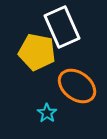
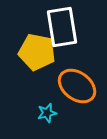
white rectangle: rotated 15 degrees clockwise
cyan star: rotated 24 degrees clockwise
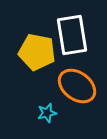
white rectangle: moved 10 px right, 8 px down
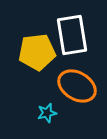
yellow pentagon: rotated 18 degrees counterclockwise
orange ellipse: rotated 6 degrees counterclockwise
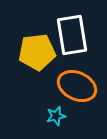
orange ellipse: rotated 6 degrees counterclockwise
cyan star: moved 9 px right, 3 px down
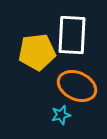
white rectangle: rotated 12 degrees clockwise
cyan star: moved 5 px right, 1 px up
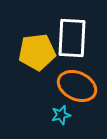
white rectangle: moved 3 px down
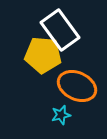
white rectangle: moved 12 px left, 8 px up; rotated 39 degrees counterclockwise
yellow pentagon: moved 6 px right, 3 px down; rotated 12 degrees clockwise
